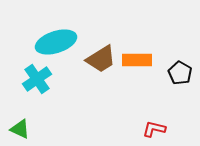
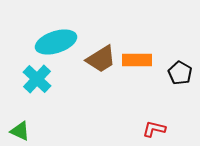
cyan cross: rotated 12 degrees counterclockwise
green triangle: moved 2 px down
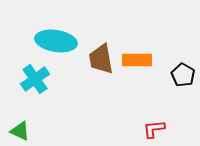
cyan ellipse: moved 1 px up; rotated 27 degrees clockwise
brown trapezoid: rotated 112 degrees clockwise
black pentagon: moved 3 px right, 2 px down
cyan cross: moved 2 px left; rotated 12 degrees clockwise
red L-shape: rotated 20 degrees counterclockwise
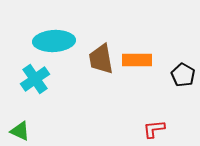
cyan ellipse: moved 2 px left; rotated 12 degrees counterclockwise
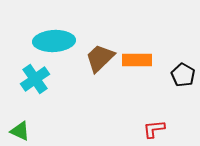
brown trapezoid: moved 1 px left, 1 px up; rotated 56 degrees clockwise
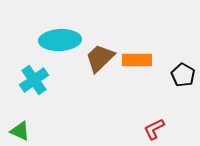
cyan ellipse: moved 6 px right, 1 px up
cyan cross: moved 1 px left, 1 px down
red L-shape: rotated 20 degrees counterclockwise
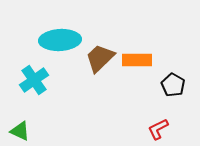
black pentagon: moved 10 px left, 10 px down
red L-shape: moved 4 px right
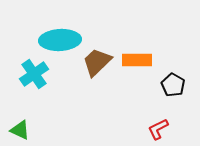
brown trapezoid: moved 3 px left, 4 px down
cyan cross: moved 6 px up
green triangle: moved 1 px up
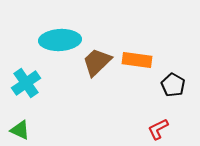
orange rectangle: rotated 8 degrees clockwise
cyan cross: moved 8 px left, 9 px down
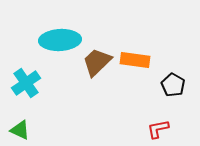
orange rectangle: moved 2 px left
red L-shape: rotated 15 degrees clockwise
